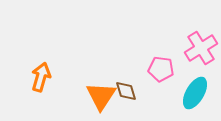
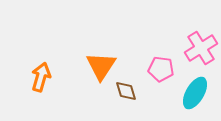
orange triangle: moved 30 px up
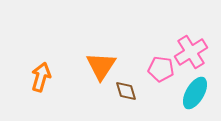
pink cross: moved 10 px left, 4 px down
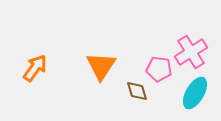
pink pentagon: moved 2 px left
orange arrow: moved 6 px left, 9 px up; rotated 20 degrees clockwise
brown diamond: moved 11 px right
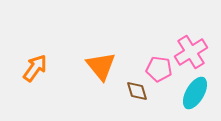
orange triangle: rotated 12 degrees counterclockwise
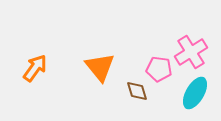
orange triangle: moved 1 px left, 1 px down
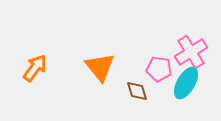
cyan ellipse: moved 9 px left, 10 px up
